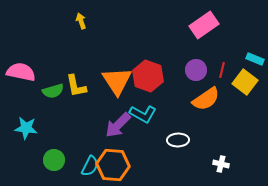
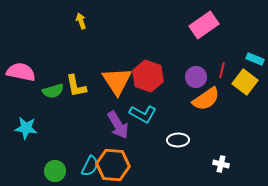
purple circle: moved 7 px down
purple arrow: rotated 76 degrees counterclockwise
green circle: moved 1 px right, 11 px down
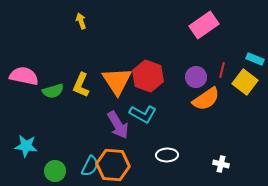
pink semicircle: moved 3 px right, 4 px down
yellow L-shape: moved 5 px right, 1 px up; rotated 35 degrees clockwise
cyan star: moved 18 px down
white ellipse: moved 11 px left, 15 px down
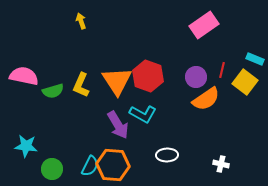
green circle: moved 3 px left, 2 px up
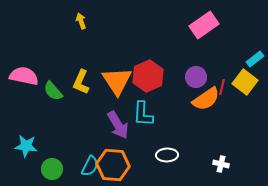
cyan rectangle: rotated 60 degrees counterclockwise
red line: moved 17 px down
red hexagon: rotated 16 degrees clockwise
yellow L-shape: moved 3 px up
green semicircle: rotated 65 degrees clockwise
cyan L-shape: rotated 64 degrees clockwise
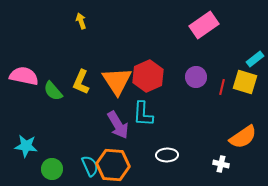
yellow square: rotated 20 degrees counterclockwise
orange semicircle: moved 37 px right, 38 px down
cyan semicircle: rotated 50 degrees counterclockwise
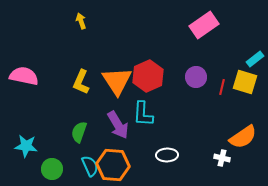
green semicircle: moved 26 px right, 41 px down; rotated 60 degrees clockwise
white cross: moved 1 px right, 6 px up
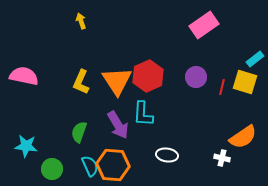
white ellipse: rotated 10 degrees clockwise
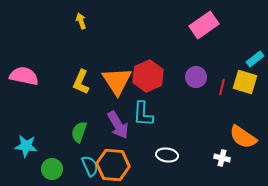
orange semicircle: rotated 68 degrees clockwise
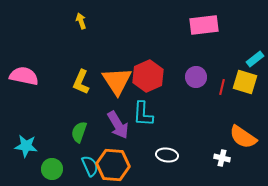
pink rectangle: rotated 28 degrees clockwise
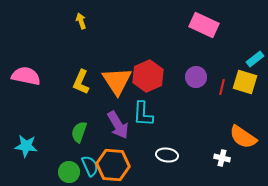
pink rectangle: rotated 32 degrees clockwise
pink semicircle: moved 2 px right
green circle: moved 17 px right, 3 px down
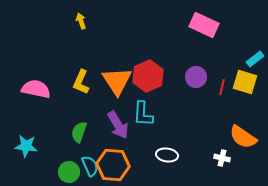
pink semicircle: moved 10 px right, 13 px down
